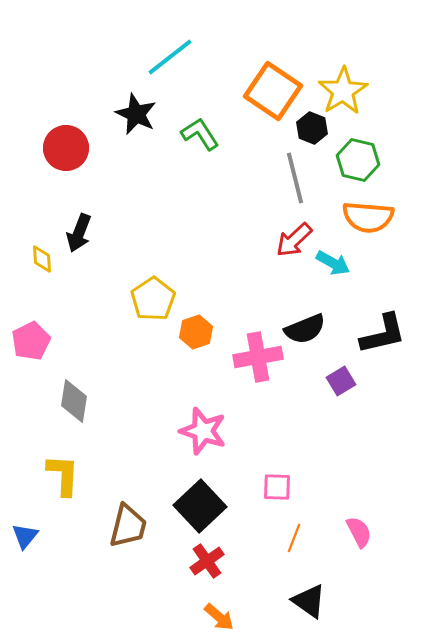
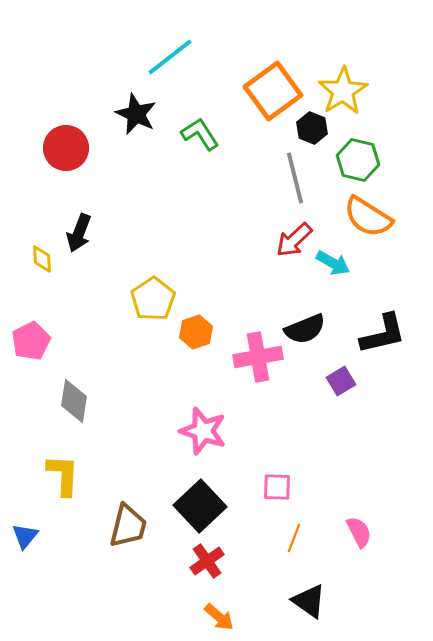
orange square: rotated 20 degrees clockwise
orange semicircle: rotated 27 degrees clockwise
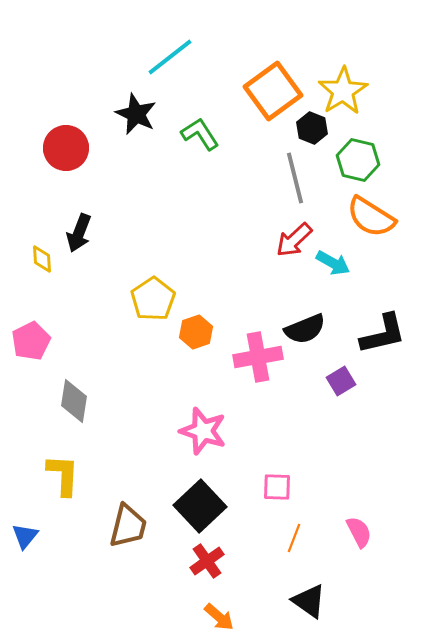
orange semicircle: moved 3 px right
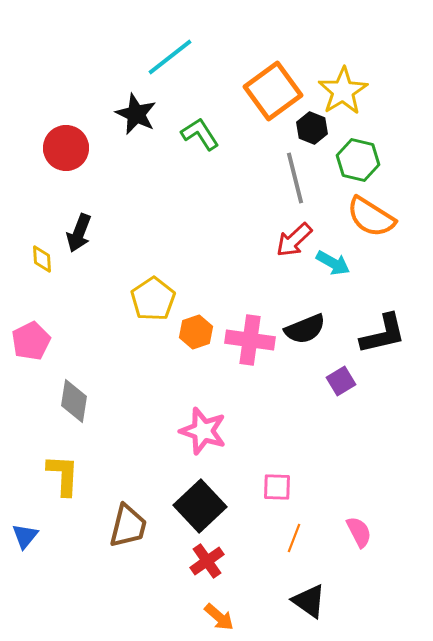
pink cross: moved 8 px left, 17 px up; rotated 18 degrees clockwise
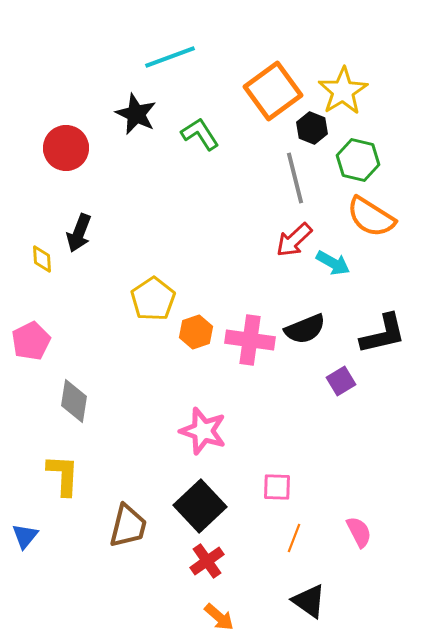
cyan line: rotated 18 degrees clockwise
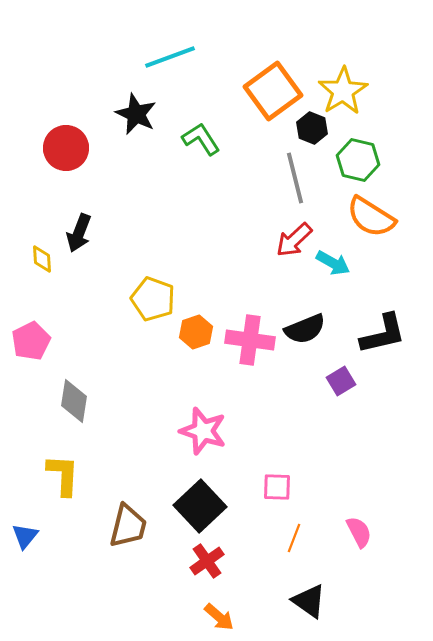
green L-shape: moved 1 px right, 5 px down
yellow pentagon: rotated 18 degrees counterclockwise
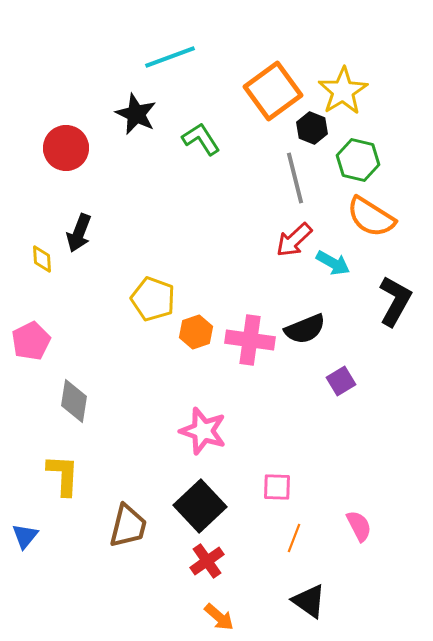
black L-shape: moved 12 px right, 33 px up; rotated 48 degrees counterclockwise
pink semicircle: moved 6 px up
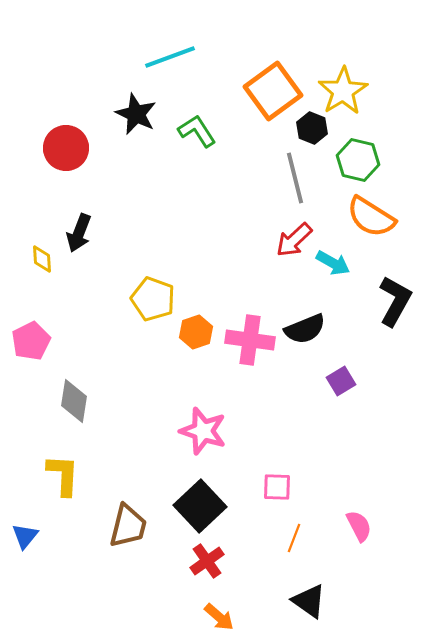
green L-shape: moved 4 px left, 8 px up
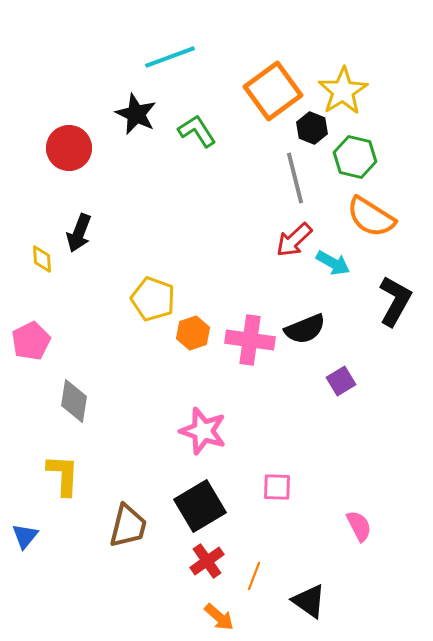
red circle: moved 3 px right
green hexagon: moved 3 px left, 3 px up
orange hexagon: moved 3 px left, 1 px down
black square: rotated 12 degrees clockwise
orange line: moved 40 px left, 38 px down
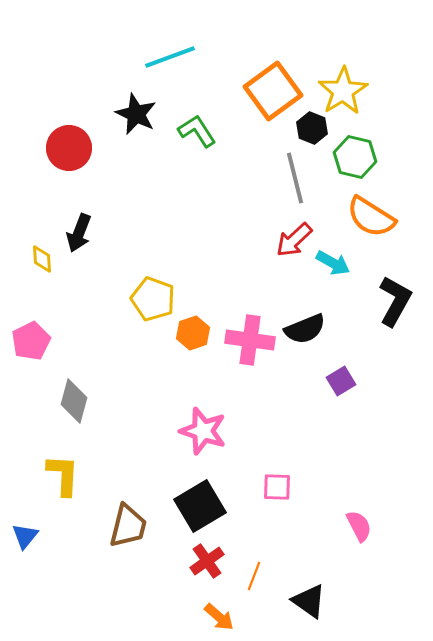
gray diamond: rotated 6 degrees clockwise
